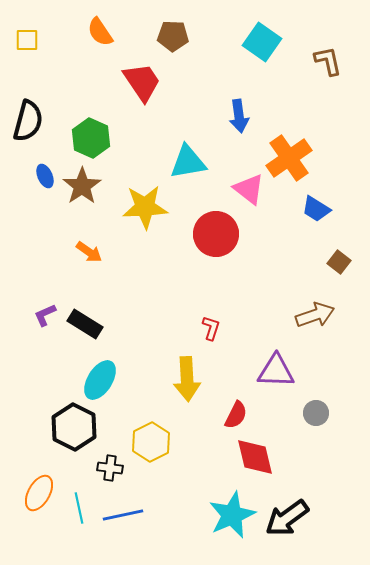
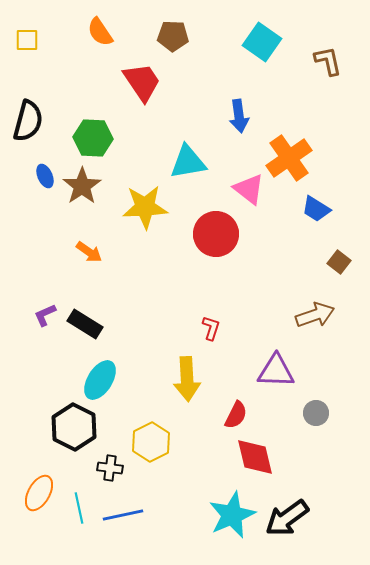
green hexagon: moved 2 px right; rotated 21 degrees counterclockwise
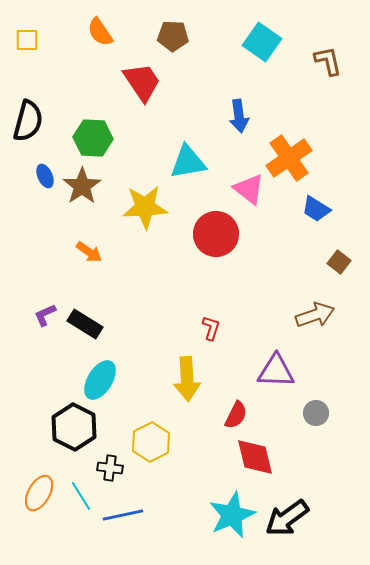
cyan line: moved 2 px right, 12 px up; rotated 20 degrees counterclockwise
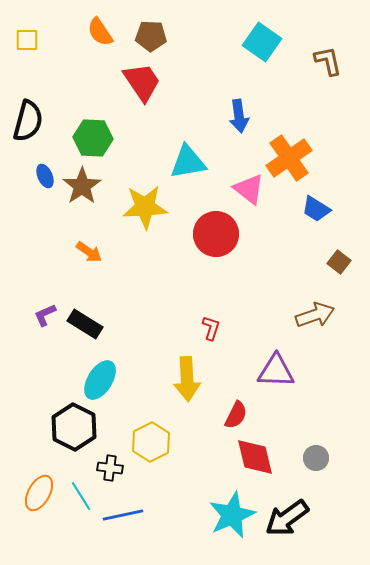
brown pentagon: moved 22 px left
gray circle: moved 45 px down
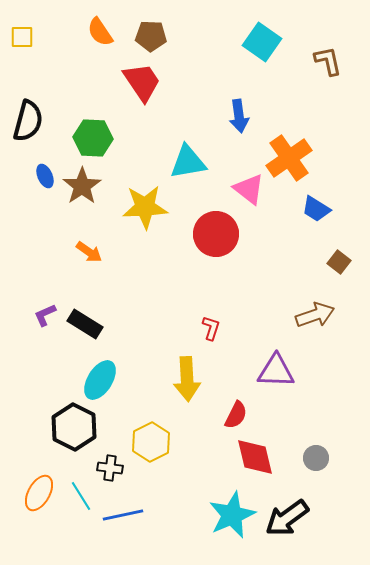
yellow square: moved 5 px left, 3 px up
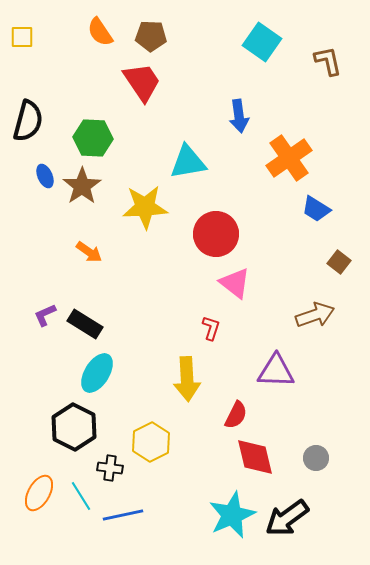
pink triangle: moved 14 px left, 94 px down
cyan ellipse: moved 3 px left, 7 px up
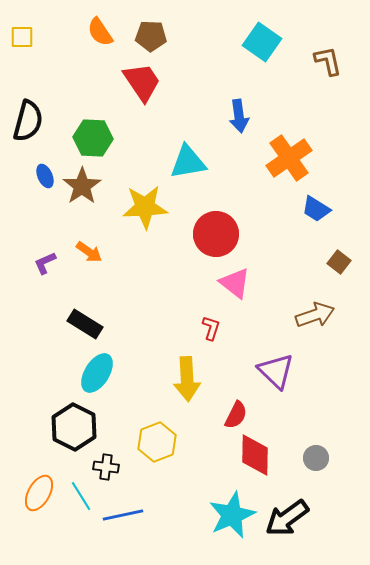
purple L-shape: moved 52 px up
purple triangle: rotated 42 degrees clockwise
yellow hexagon: moved 6 px right; rotated 6 degrees clockwise
red diamond: moved 2 px up; rotated 15 degrees clockwise
black cross: moved 4 px left, 1 px up
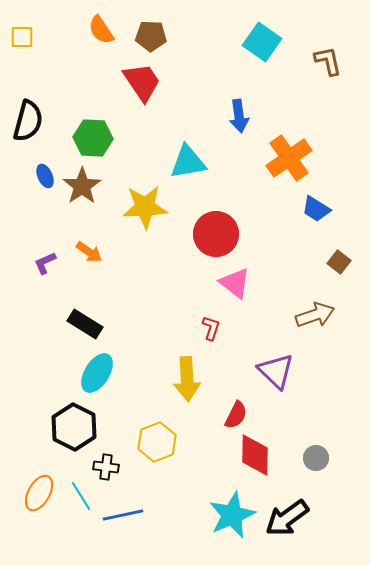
orange semicircle: moved 1 px right, 2 px up
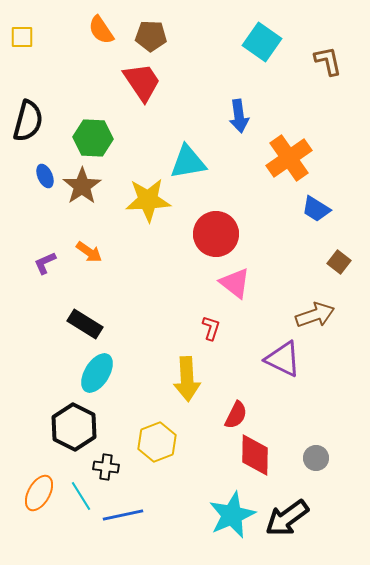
yellow star: moved 3 px right, 7 px up
purple triangle: moved 7 px right, 12 px up; rotated 18 degrees counterclockwise
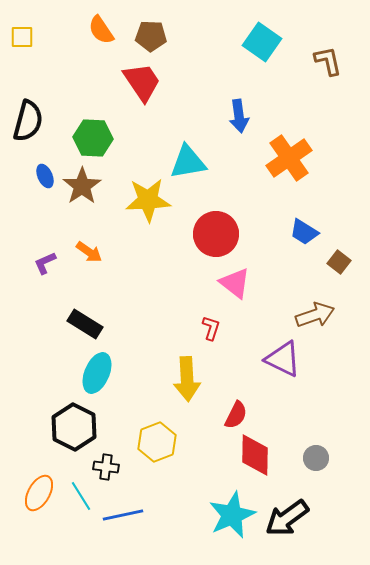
blue trapezoid: moved 12 px left, 23 px down
cyan ellipse: rotated 9 degrees counterclockwise
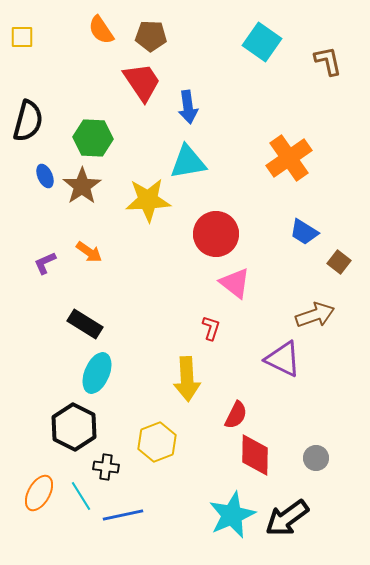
blue arrow: moved 51 px left, 9 px up
